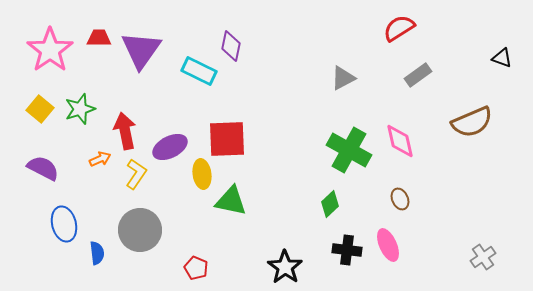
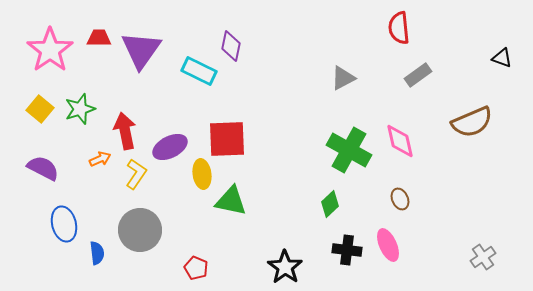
red semicircle: rotated 64 degrees counterclockwise
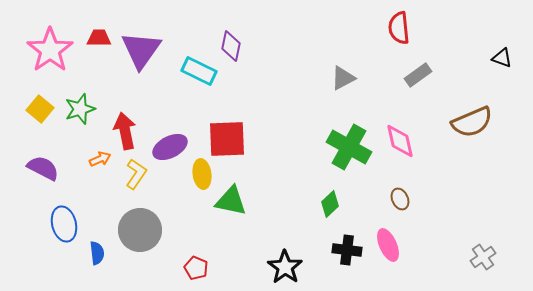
green cross: moved 3 px up
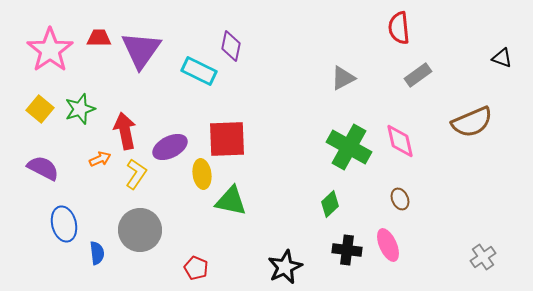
black star: rotated 12 degrees clockwise
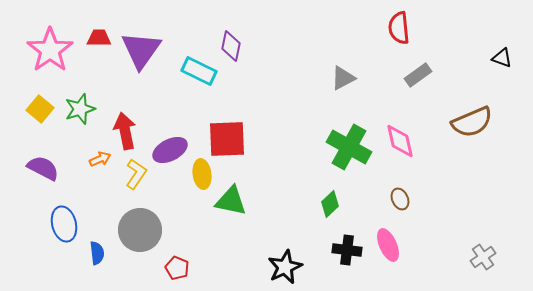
purple ellipse: moved 3 px down
red pentagon: moved 19 px left
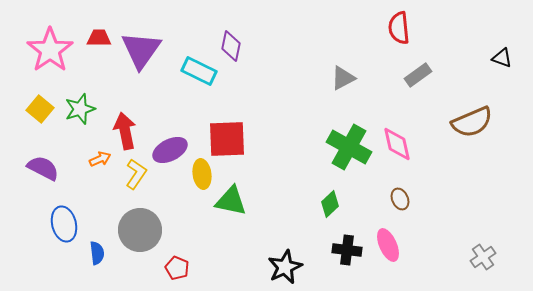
pink diamond: moved 3 px left, 3 px down
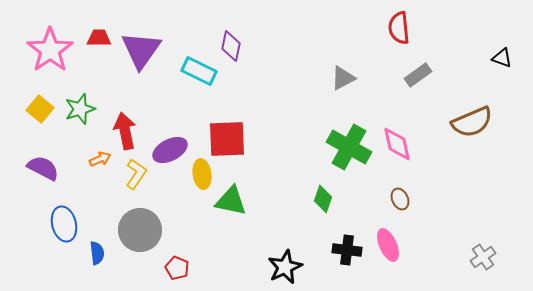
green diamond: moved 7 px left, 5 px up; rotated 28 degrees counterclockwise
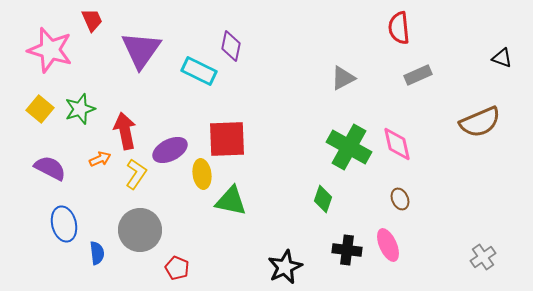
red trapezoid: moved 7 px left, 18 px up; rotated 65 degrees clockwise
pink star: rotated 21 degrees counterclockwise
gray rectangle: rotated 12 degrees clockwise
brown semicircle: moved 8 px right
purple semicircle: moved 7 px right
